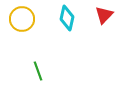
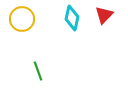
cyan diamond: moved 5 px right
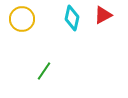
red triangle: moved 1 px left; rotated 18 degrees clockwise
green line: moved 6 px right; rotated 54 degrees clockwise
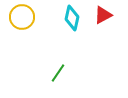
yellow circle: moved 2 px up
green line: moved 14 px right, 2 px down
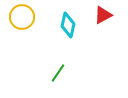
cyan diamond: moved 4 px left, 7 px down
